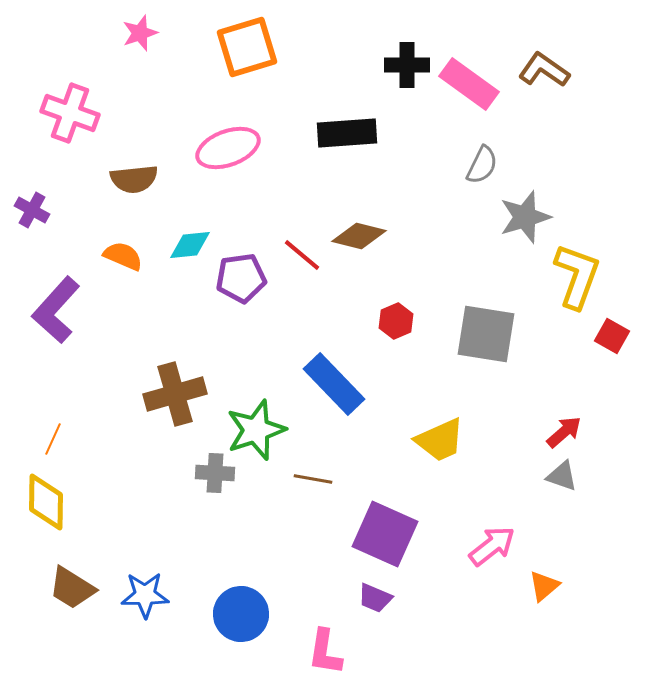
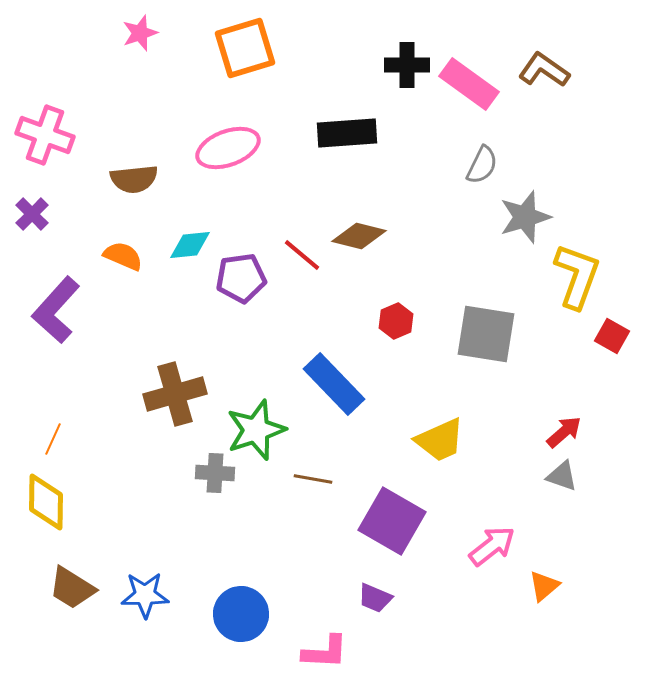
orange square: moved 2 px left, 1 px down
pink cross: moved 25 px left, 22 px down
purple cross: moved 4 px down; rotated 16 degrees clockwise
purple square: moved 7 px right, 13 px up; rotated 6 degrees clockwise
pink L-shape: rotated 96 degrees counterclockwise
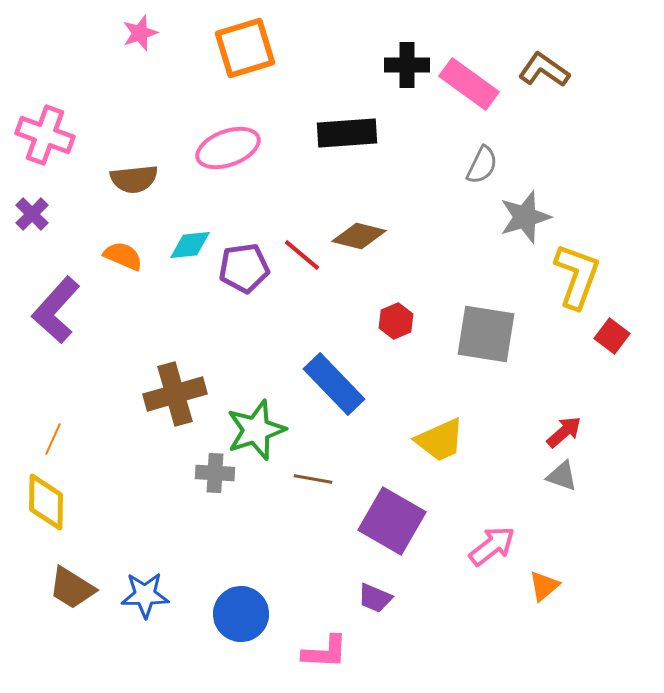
purple pentagon: moved 3 px right, 10 px up
red square: rotated 8 degrees clockwise
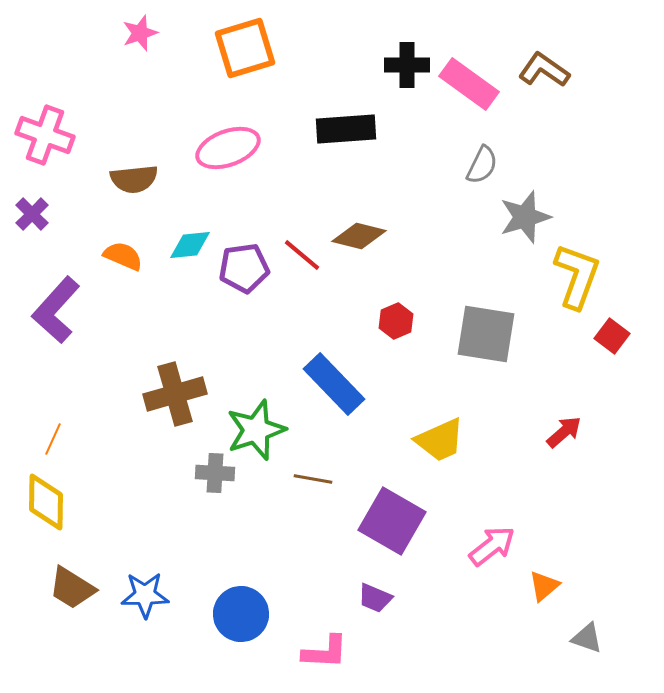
black rectangle: moved 1 px left, 4 px up
gray triangle: moved 25 px right, 162 px down
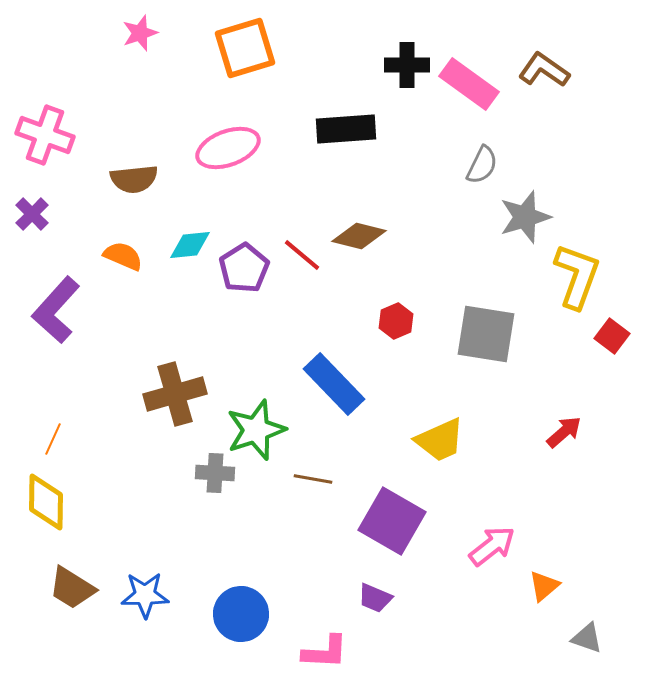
purple pentagon: rotated 24 degrees counterclockwise
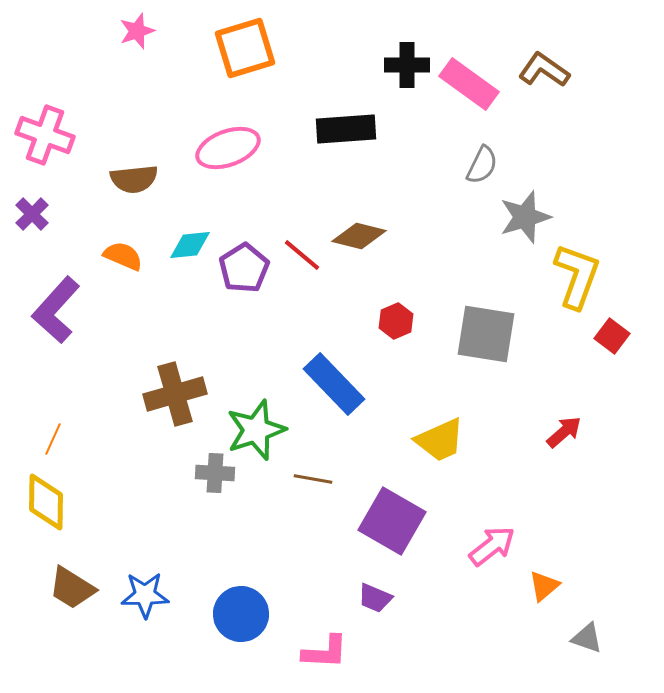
pink star: moved 3 px left, 2 px up
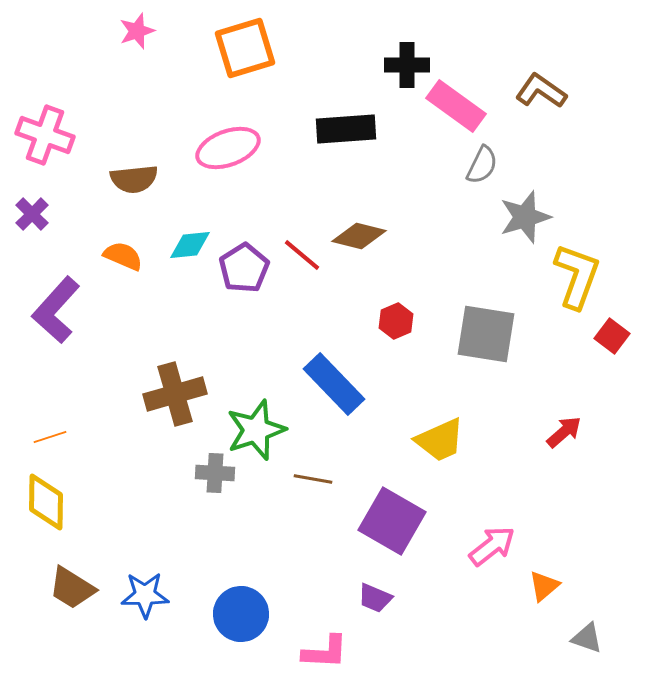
brown L-shape: moved 3 px left, 21 px down
pink rectangle: moved 13 px left, 22 px down
orange line: moved 3 px left, 2 px up; rotated 48 degrees clockwise
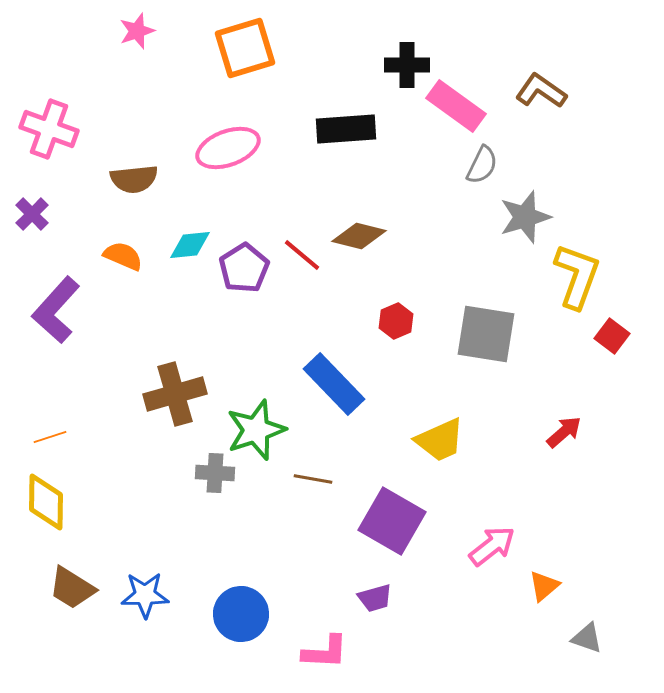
pink cross: moved 4 px right, 6 px up
purple trapezoid: rotated 39 degrees counterclockwise
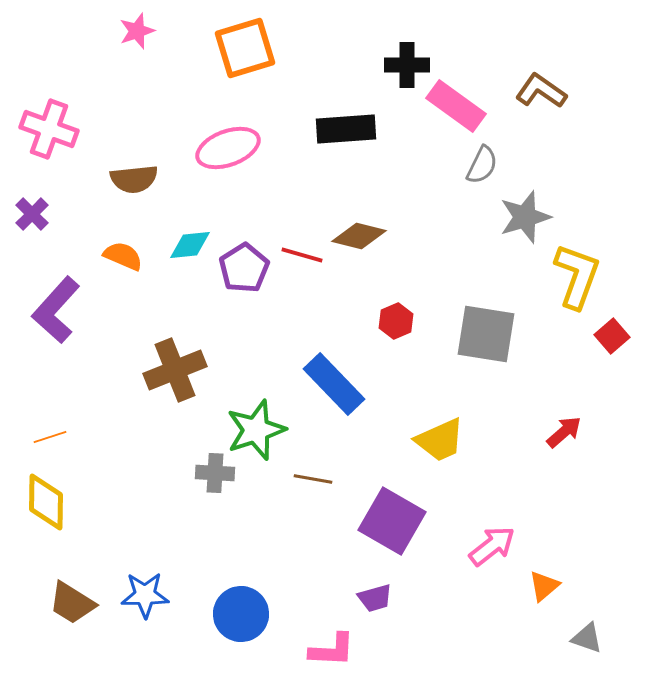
red line: rotated 24 degrees counterclockwise
red square: rotated 12 degrees clockwise
brown cross: moved 24 px up; rotated 6 degrees counterclockwise
brown trapezoid: moved 15 px down
pink L-shape: moved 7 px right, 2 px up
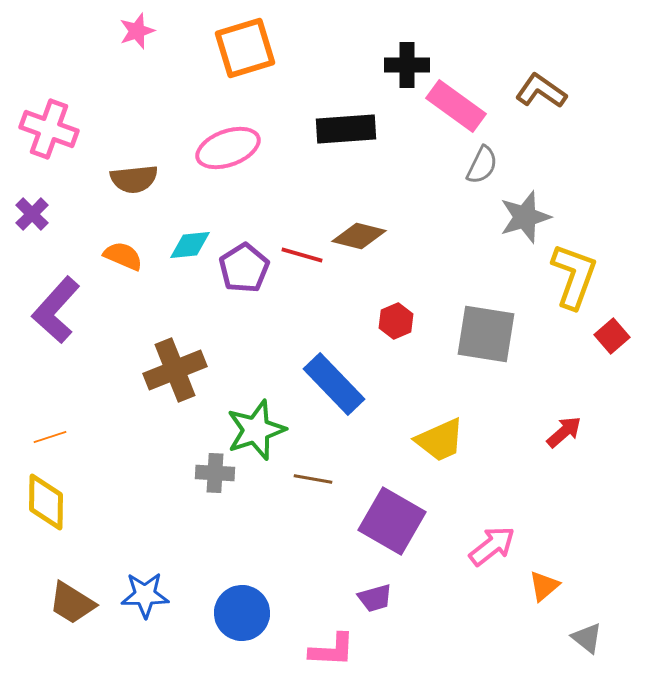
yellow L-shape: moved 3 px left
blue circle: moved 1 px right, 1 px up
gray triangle: rotated 20 degrees clockwise
